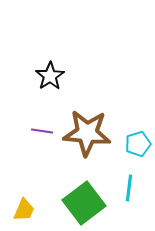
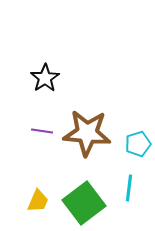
black star: moved 5 px left, 2 px down
yellow trapezoid: moved 14 px right, 9 px up
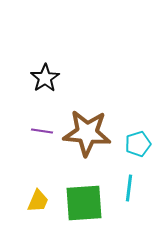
green square: rotated 33 degrees clockwise
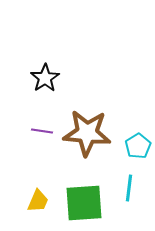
cyan pentagon: moved 2 px down; rotated 15 degrees counterclockwise
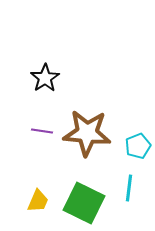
cyan pentagon: rotated 10 degrees clockwise
green square: rotated 30 degrees clockwise
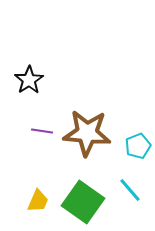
black star: moved 16 px left, 2 px down
cyan line: moved 1 px right, 2 px down; rotated 48 degrees counterclockwise
green square: moved 1 px left, 1 px up; rotated 9 degrees clockwise
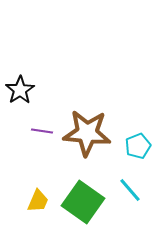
black star: moved 9 px left, 10 px down
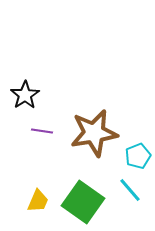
black star: moved 5 px right, 5 px down
brown star: moved 7 px right; rotated 15 degrees counterclockwise
cyan pentagon: moved 10 px down
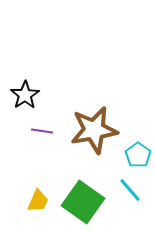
brown star: moved 3 px up
cyan pentagon: moved 1 px up; rotated 15 degrees counterclockwise
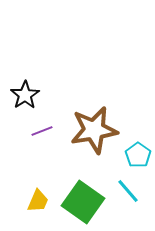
purple line: rotated 30 degrees counterclockwise
cyan line: moved 2 px left, 1 px down
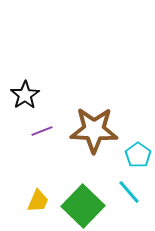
brown star: rotated 12 degrees clockwise
cyan line: moved 1 px right, 1 px down
green square: moved 4 px down; rotated 9 degrees clockwise
